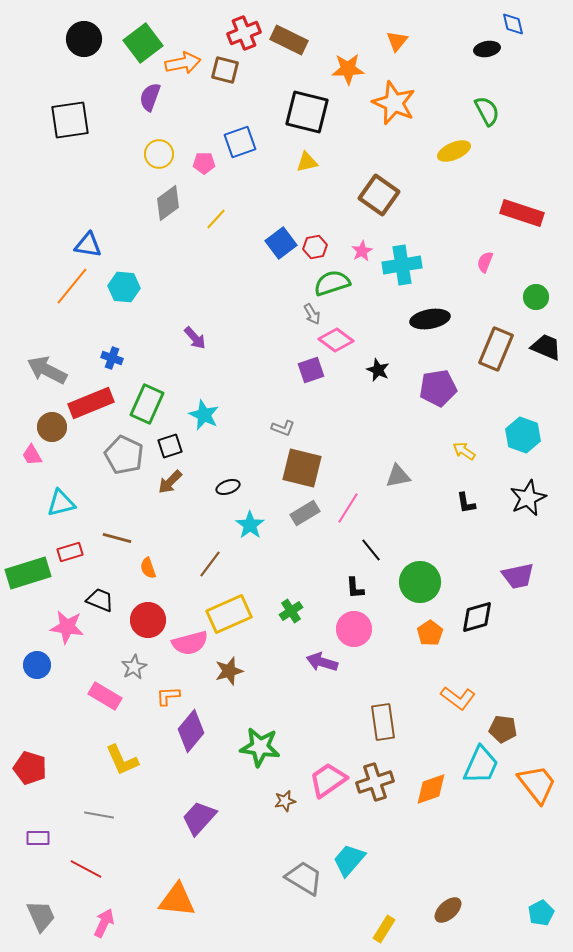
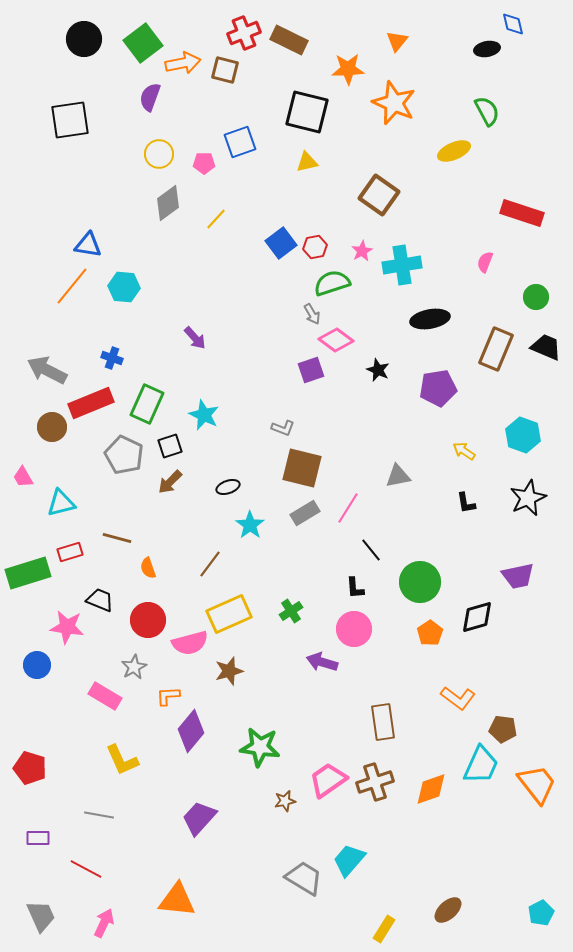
pink trapezoid at (32, 455): moved 9 px left, 22 px down
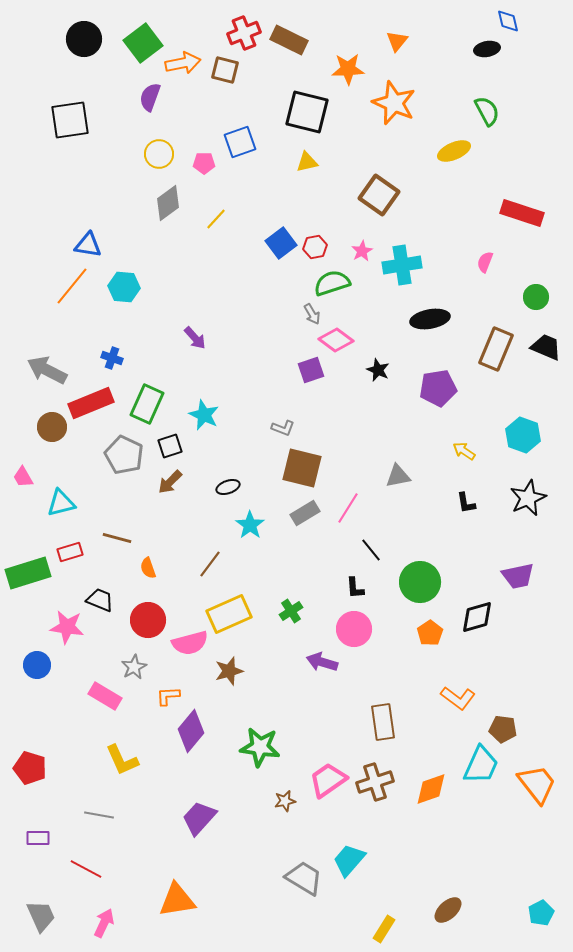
blue diamond at (513, 24): moved 5 px left, 3 px up
orange triangle at (177, 900): rotated 15 degrees counterclockwise
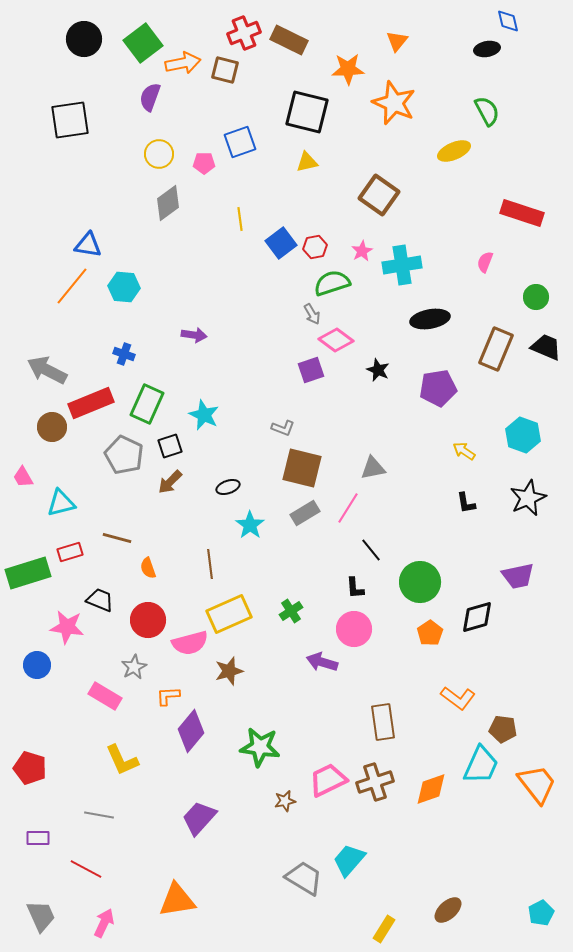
yellow line at (216, 219): moved 24 px right; rotated 50 degrees counterclockwise
purple arrow at (195, 338): moved 1 px left, 3 px up; rotated 40 degrees counterclockwise
blue cross at (112, 358): moved 12 px right, 4 px up
gray triangle at (398, 476): moved 25 px left, 8 px up
brown line at (210, 564): rotated 44 degrees counterclockwise
pink trapezoid at (328, 780): rotated 9 degrees clockwise
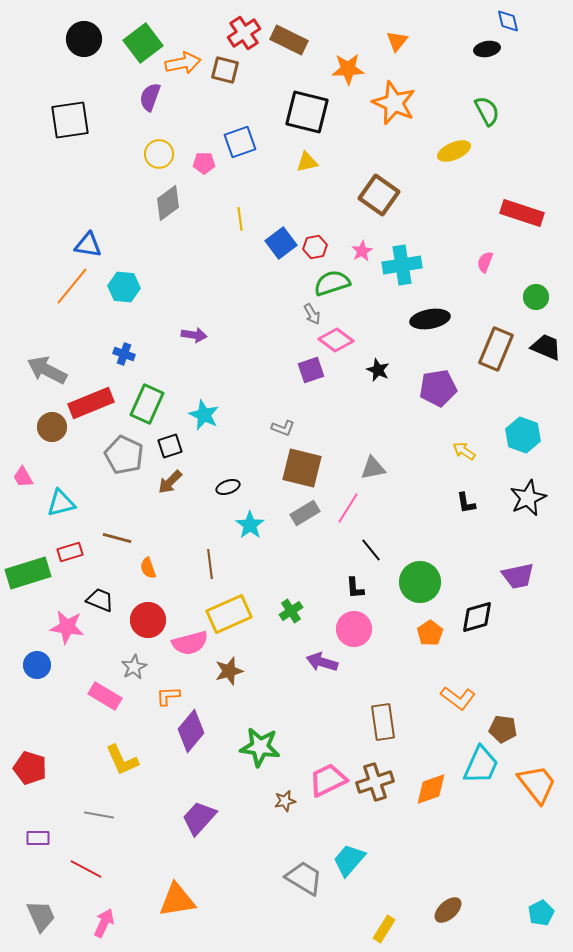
red cross at (244, 33): rotated 12 degrees counterclockwise
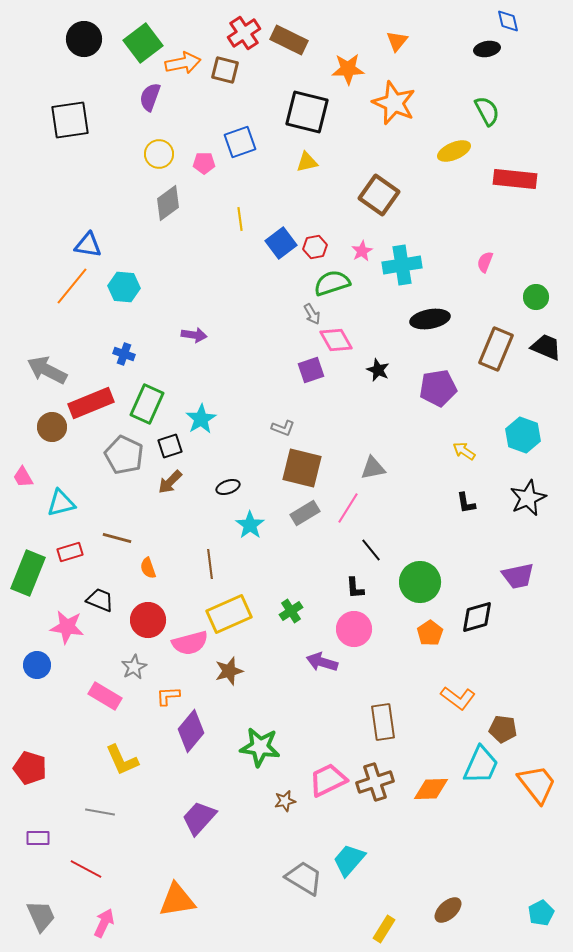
red rectangle at (522, 213): moved 7 px left, 34 px up; rotated 12 degrees counterclockwise
pink diamond at (336, 340): rotated 24 degrees clockwise
cyan star at (204, 415): moved 3 px left, 4 px down; rotated 16 degrees clockwise
green rectangle at (28, 573): rotated 51 degrees counterclockwise
orange diamond at (431, 789): rotated 18 degrees clockwise
gray line at (99, 815): moved 1 px right, 3 px up
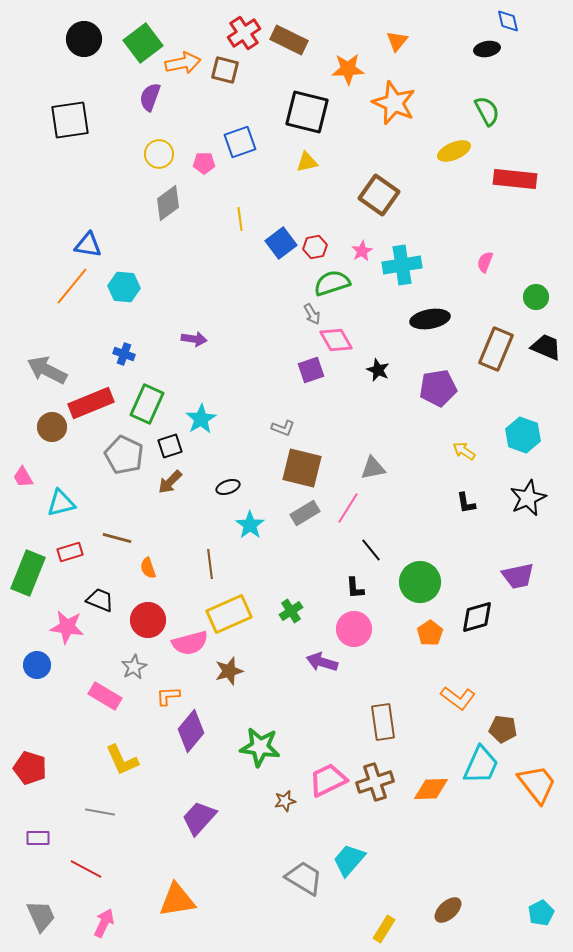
purple arrow at (194, 335): moved 4 px down
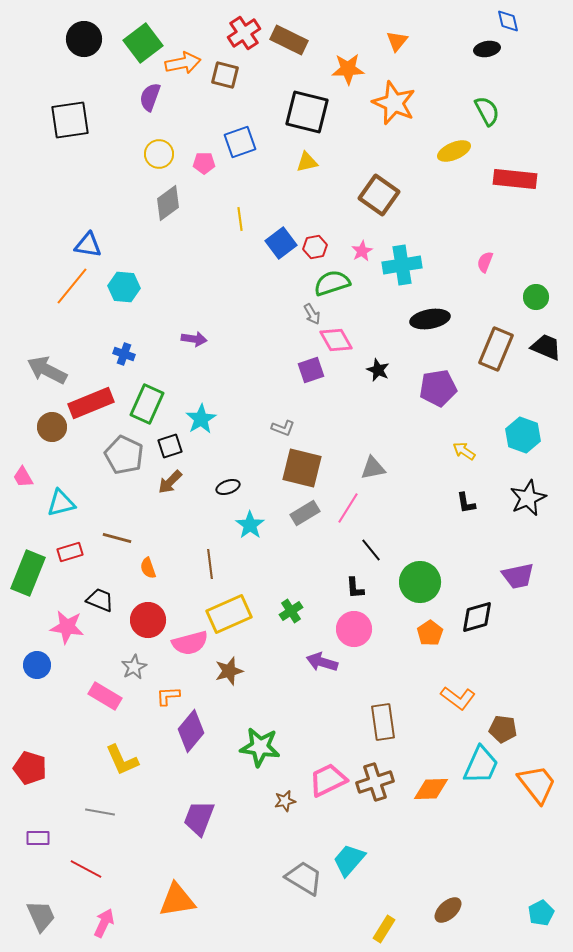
brown square at (225, 70): moved 5 px down
purple trapezoid at (199, 818): rotated 21 degrees counterclockwise
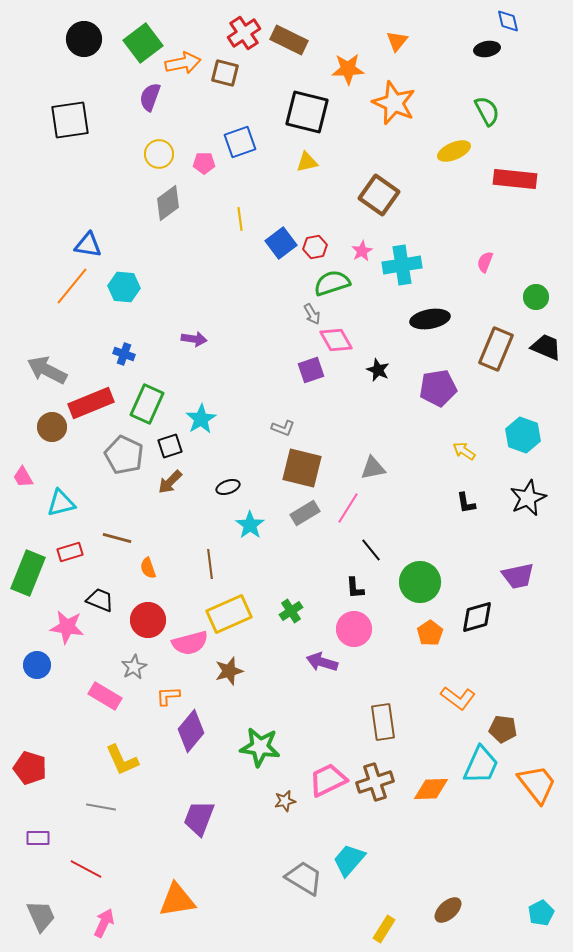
brown square at (225, 75): moved 2 px up
gray line at (100, 812): moved 1 px right, 5 px up
